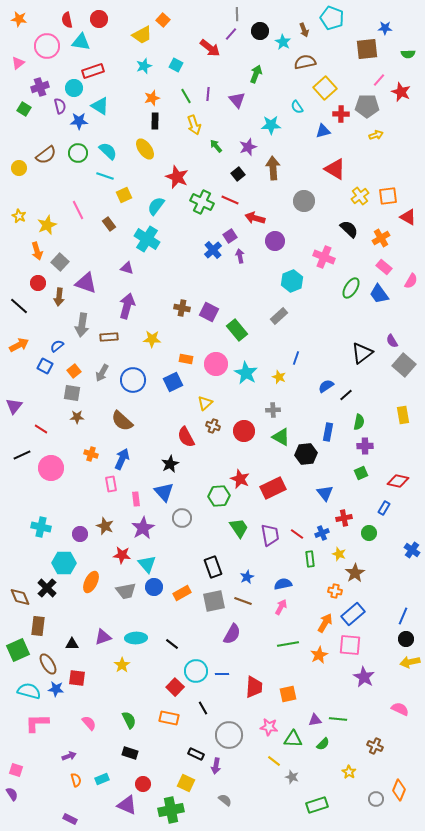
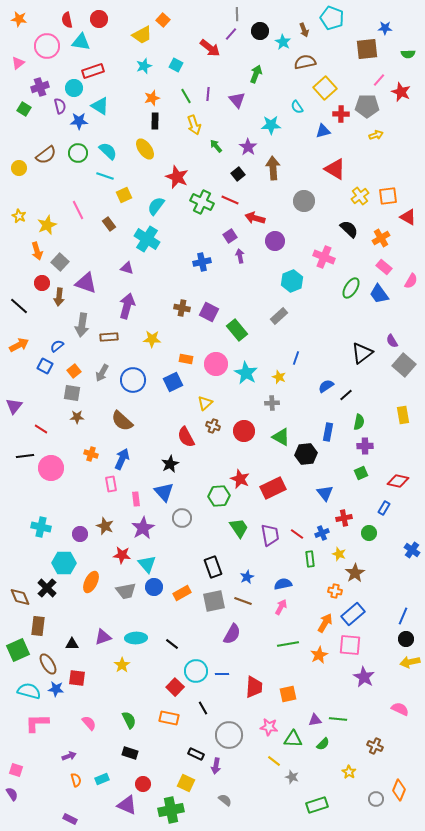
purple star at (248, 147): rotated 18 degrees counterclockwise
blue cross at (213, 250): moved 11 px left, 12 px down; rotated 30 degrees clockwise
red circle at (38, 283): moved 4 px right
gray cross at (273, 410): moved 1 px left, 7 px up
black line at (22, 455): moved 3 px right, 1 px down; rotated 18 degrees clockwise
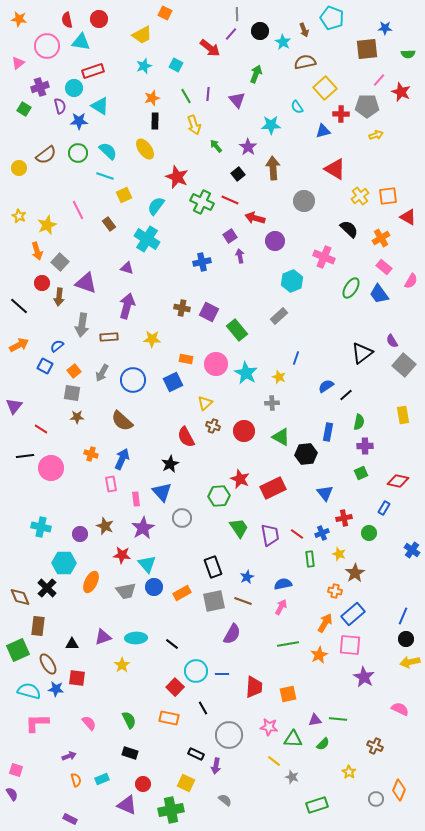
orange square at (163, 20): moved 2 px right, 7 px up; rotated 16 degrees counterclockwise
blue triangle at (164, 492): moved 2 px left
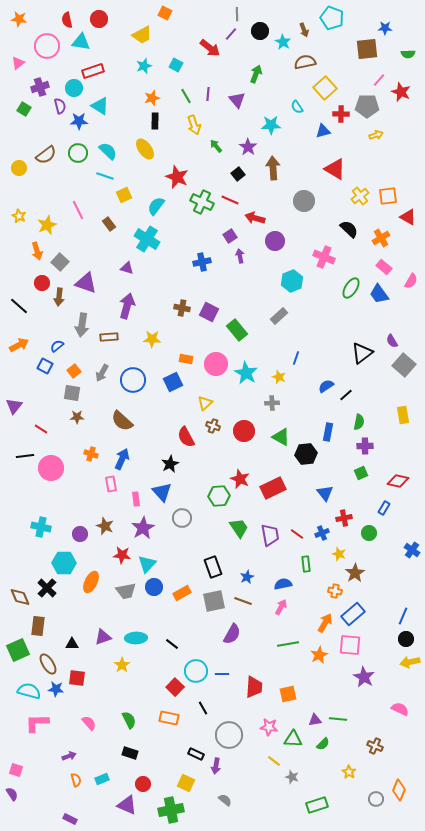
green rectangle at (310, 559): moved 4 px left, 5 px down
cyan triangle at (147, 564): rotated 24 degrees clockwise
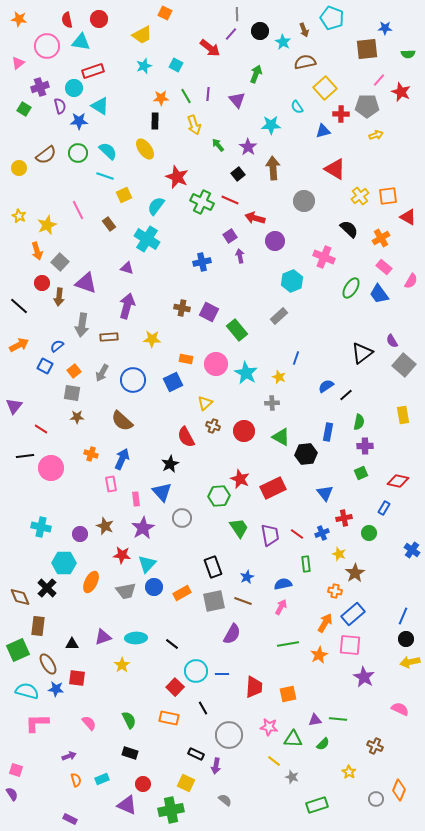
orange star at (152, 98): moved 9 px right; rotated 14 degrees clockwise
green arrow at (216, 146): moved 2 px right, 1 px up
cyan semicircle at (29, 691): moved 2 px left
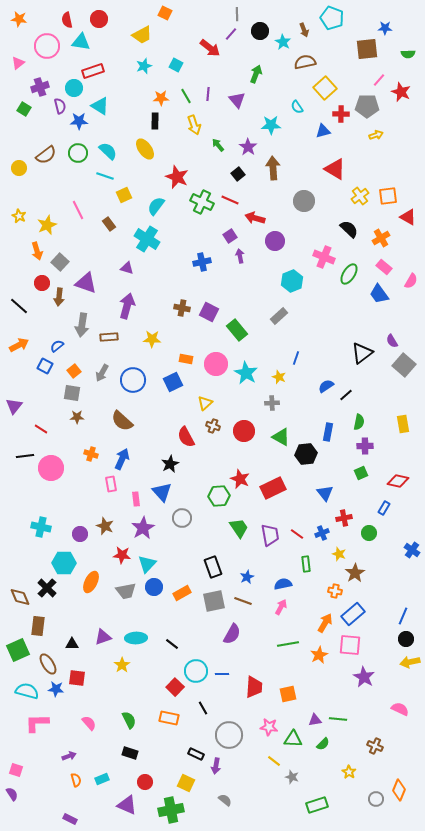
green ellipse at (351, 288): moved 2 px left, 14 px up
yellow rectangle at (403, 415): moved 9 px down
red circle at (143, 784): moved 2 px right, 2 px up
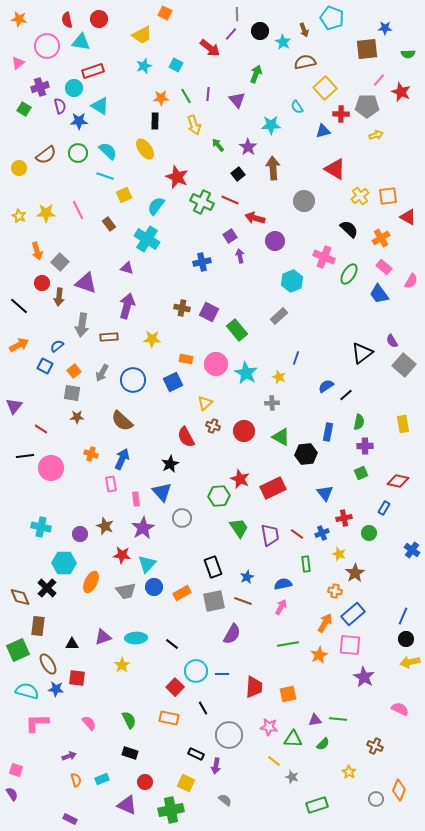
yellow star at (47, 225): moved 1 px left, 12 px up; rotated 24 degrees clockwise
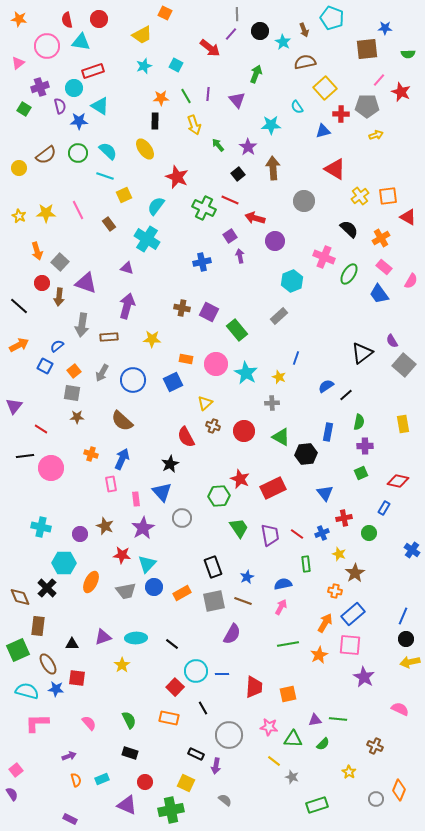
green cross at (202, 202): moved 2 px right, 6 px down
pink square at (16, 770): rotated 32 degrees clockwise
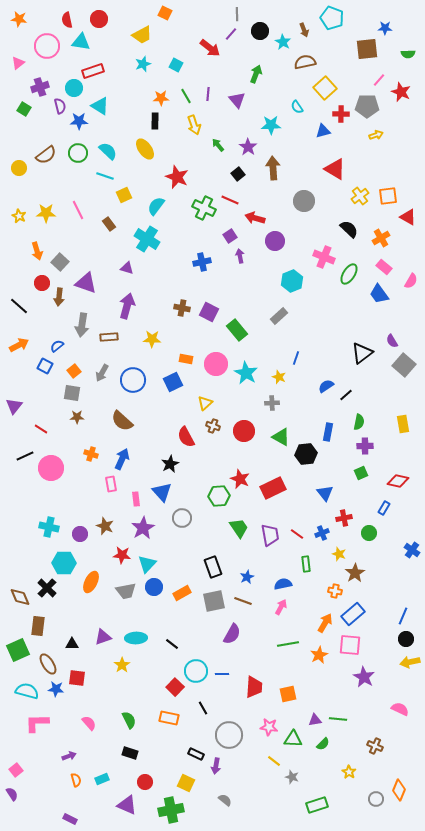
cyan star at (144, 66): moved 1 px left, 2 px up
black line at (25, 456): rotated 18 degrees counterclockwise
cyan cross at (41, 527): moved 8 px right
